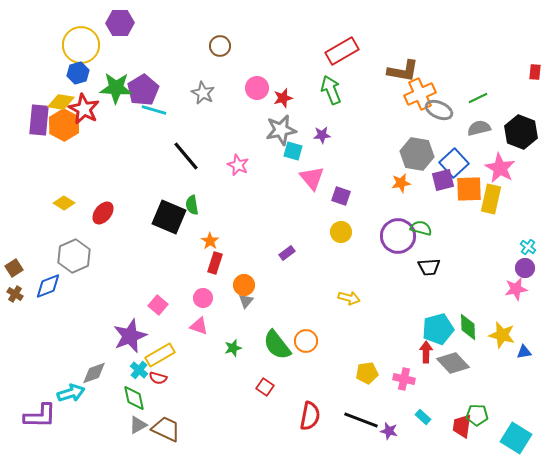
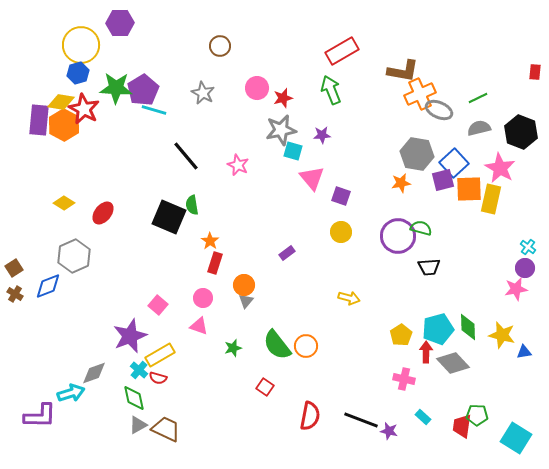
orange circle at (306, 341): moved 5 px down
yellow pentagon at (367, 373): moved 34 px right, 38 px up; rotated 25 degrees counterclockwise
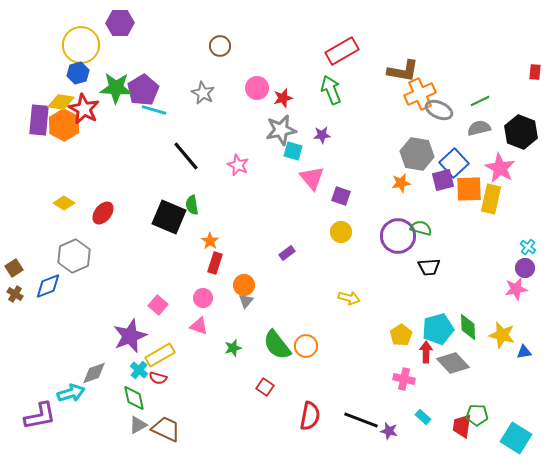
green line at (478, 98): moved 2 px right, 3 px down
purple L-shape at (40, 416): rotated 12 degrees counterclockwise
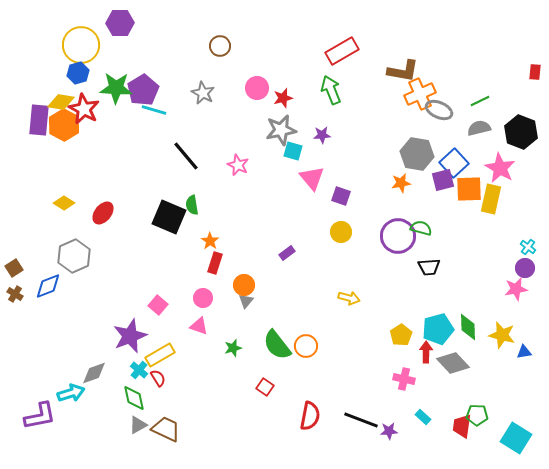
red semicircle at (158, 378): rotated 138 degrees counterclockwise
purple star at (389, 431): rotated 18 degrees counterclockwise
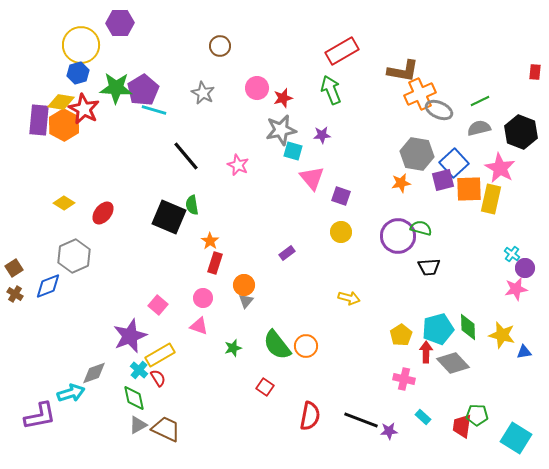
cyan cross at (528, 247): moved 16 px left, 7 px down
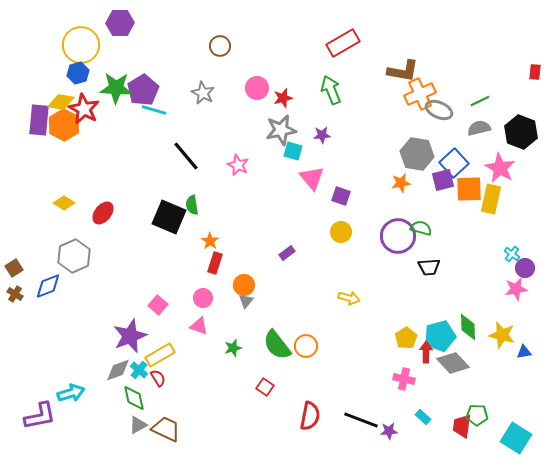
red rectangle at (342, 51): moved 1 px right, 8 px up
cyan pentagon at (438, 329): moved 2 px right, 7 px down
yellow pentagon at (401, 335): moved 5 px right, 3 px down
gray diamond at (94, 373): moved 24 px right, 3 px up
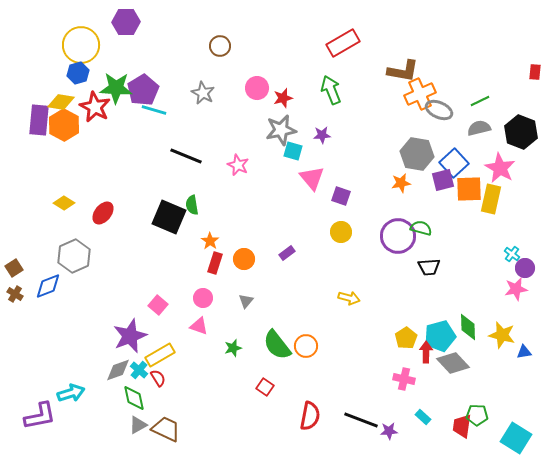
purple hexagon at (120, 23): moved 6 px right, 1 px up
red star at (84, 109): moved 11 px right, 2 px up
black line at (186, 156): rotated 28 degrees counterclockwise
orange circle at (244, 285): moved 26 px up
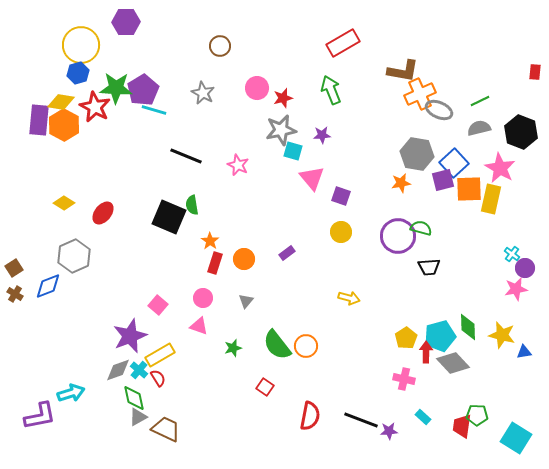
gray triangle at (138, 425): moved 8 px up
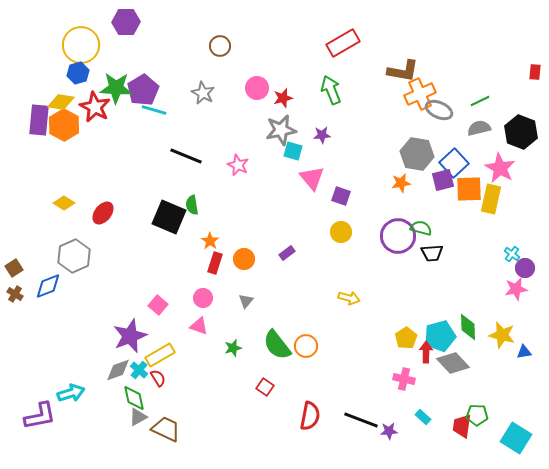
black trapezoid at (429, 267): moved 3 px right, 14 px up
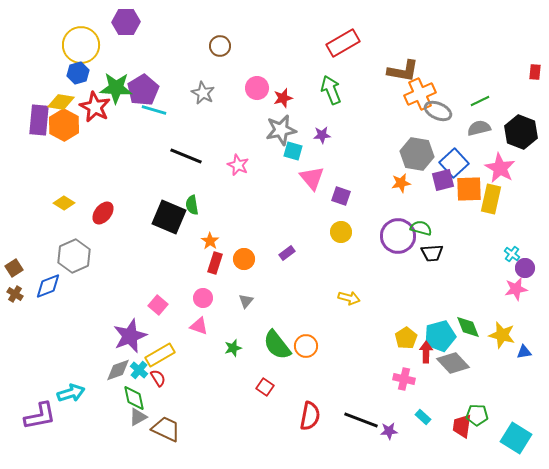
gray ellipse at (439, 110): moved 1 px left, 1 px down
green diamond at (468, 327): rotated 20 degrees counterclockwise
